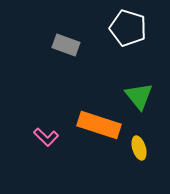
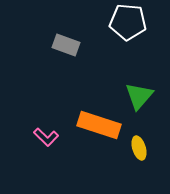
white pentagon: moved 6 px up; rotated 12 degrees counterclockwise
green triangle: rotated 20 degrees clockwise
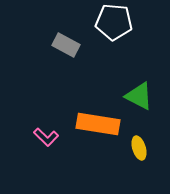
white pentagon: moved 14 px left
gray rectangle: rotated 8 degrees clockwise
green triangle: rotated 44 degrees counterclockwise
orange rectangle: moved 1 px left, 1 px up; rotated 9 degrees counterclockwise
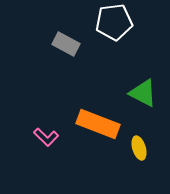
white pentagon: rotated 12 degrees counterclockwise
gray rectangle: moved 1 px up
green triangle: moved 4 px right, 3 px up
orange rectangle: rotated 12 degrees clockwise
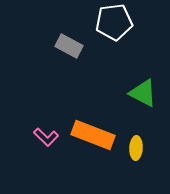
gray rectangle: moved 3 px right, 2 px down
orange rectangle: moved 5 px left, 11 px down
yellow ellipse: moved 3 px left; rotated 20 degrees clockwise
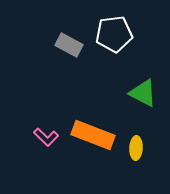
white pentagon: moved 12 px down
gray rectangle: moved 1 px up
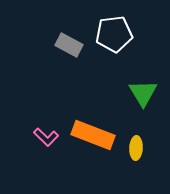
green triangle: rotated 32 degrees clockwise
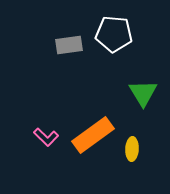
white pentagon: rotated 12 degrees clockwise
gray rectangle: rotated 36 degrees counterclockwise
orange rectangle: rotated 57 degrees counterclockwise
yellow ellipse: moved 4 px left, 1 px down
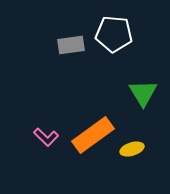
gray rectangle: moved 2 px right
yellow ellipse: rotated 70 degrees clockwise
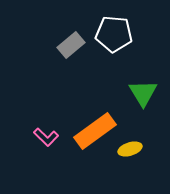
gray rectangle: rotated 32 degrees counterclockwise
orange rectangle: moved 2 px right, 4 px up
yellow ellipse: moved 2 px left
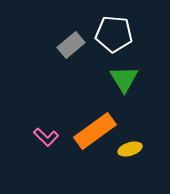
green triangle: moved 19 px left, 14 px up
